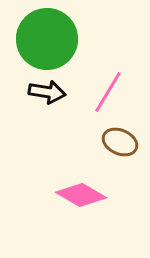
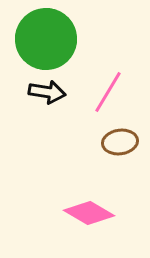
green circle: moved 1 px left
brown ellipse: rotated 32 degrees counterclockwise
pink diamond: moved 8 px right, 18 px down
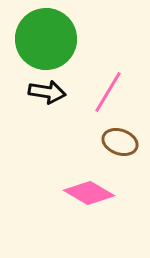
brown ellipse: rotated 28 degrees clockwise
pink diamond: moved 20 px up
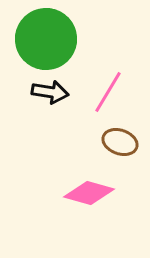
black arrow: moved 3 px right
pink diamond: rotated 15 degrees counterclockwise
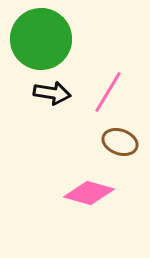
green circle: moved 5 px left
black arrow: moved 2 px right, 1 px down
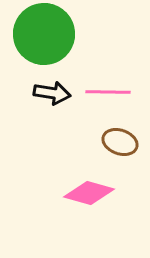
green circle: moved 3 px right, 5 px up
pink line: rotated 60 degrees clockwise
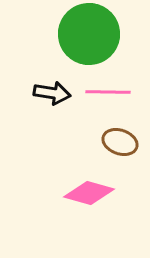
green circle: moved 45 px right
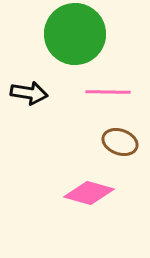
green circle: moved 14 px left
black arrow: moved 23 px left
